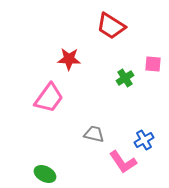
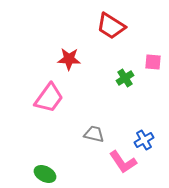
pink square: moved 2 px up
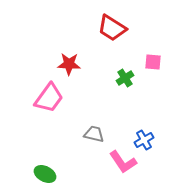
red trapezoid: moved 1 px right, 2 px down
red star: moved 5 px down
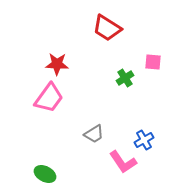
red trapezoid: moved 5 px left
red star: moved 12 px left
gray trapezoid: rotated 135 degrees clockwise
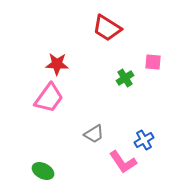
green ellipse: moved 2 px left, 3 px up
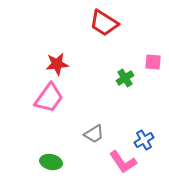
red trapezoid: moved 3 px left, 5 px up
red star: rotated 10 degrees counterclockwise
green ellipse: moved 8 px right, 9 px up; rotated 15 degrees counterclockwise
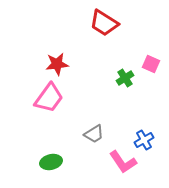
pink square: moved 2 px left, 2 px down; rotated 18 degrees clockwise
green ellipse: rotated 25 degrees counterclockwise
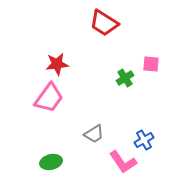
pink square: rotated 18 degrees counterclockwise
